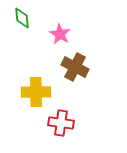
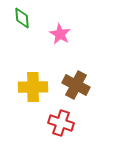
brown cross: moved 1 px right, 18 px down
yellow cross: moved 3 px left, 5 px up
red cross: rotated 10 degrees clockwise
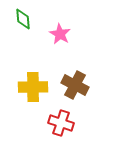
green diamond: moved 1 px right, 1 px down
brown cross: moved 1 px left
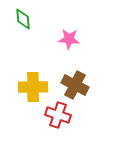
pink star: moved 9 px right, 5 px down; rotated 25 degrees counterclockwise
red cross: moved 3 px left, 8 px up
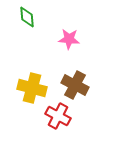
green diamond: moved 4 px right, 2 px up
yellow cross: moved 1 px left, 1 px down; rotated 16 degrees clockwise
red cross: moved 1 px down; rotated 10 degrees clockwise
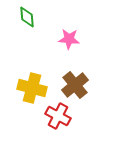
brown cross: rotated 24 degrees clockwise
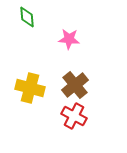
yellow cross: moved 2 px left
red cross: moved 16 px right
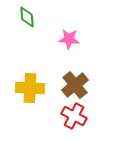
yellow cross: rotated 12 degrees counterclockwise
